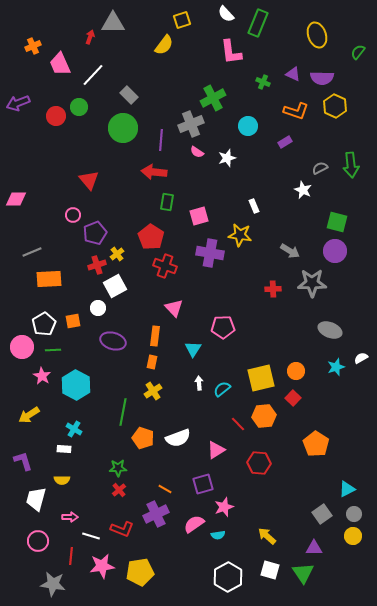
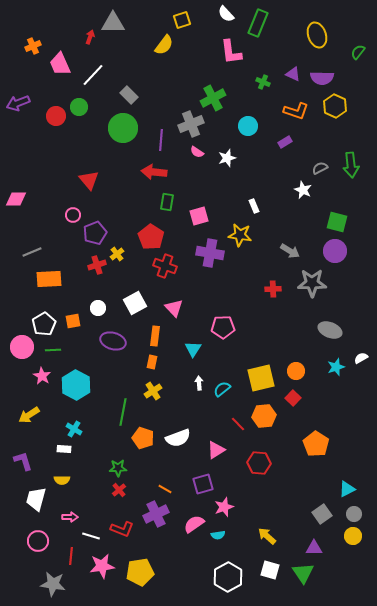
white square at (115, 286): moved 20 px right, 17 px down
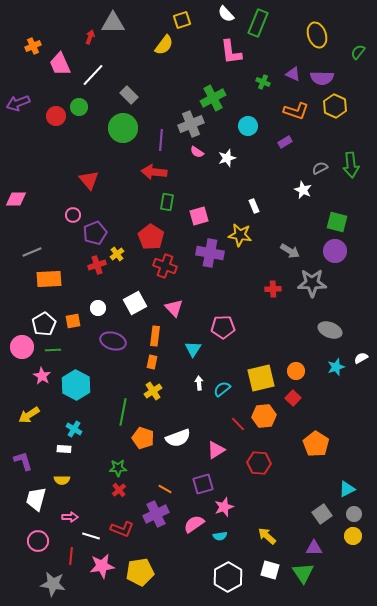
cyan semicircle at (218, 535): moved 2 px right, 1 px down
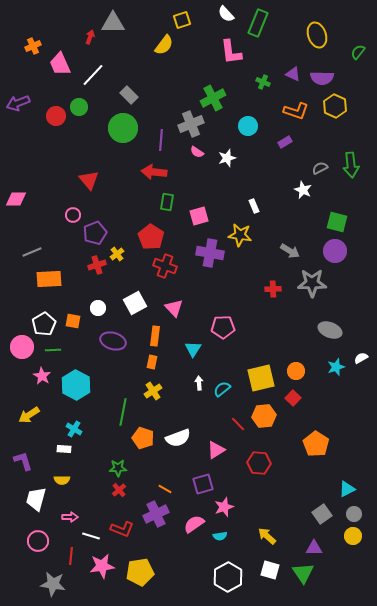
orange square at (73, 321): rotated 21 degrees clockwise
